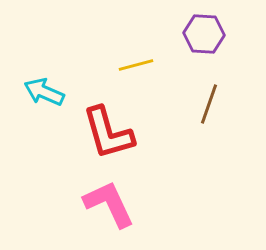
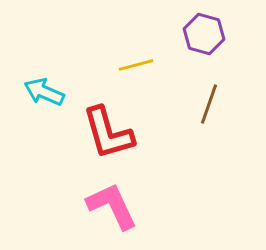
purple hexagon: rotated 12 degrees clockwise
pink L-shape: moved 3 px right, 2 px down
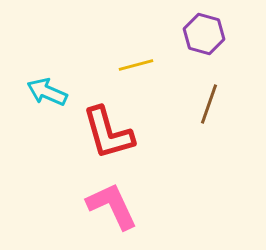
cyan arrow: moved 3 px right
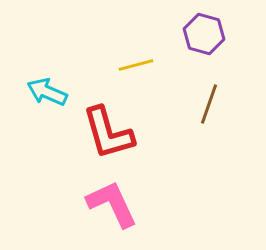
pink L-shape: moved 2 px up
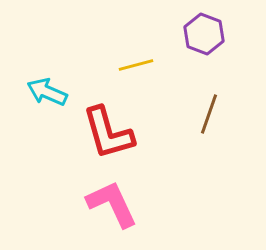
purple hexagon: rotated 6 degrees clockwise
brown line: moved 10 px down
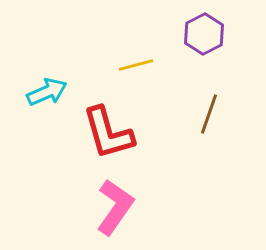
purple hexagon: rotated 12 degrees clockwise
cyan arrow: rotated 132 degrees clockwise
pink L-shape: moved 3 px right, 3 px down; rotated 60 degrees clockwise
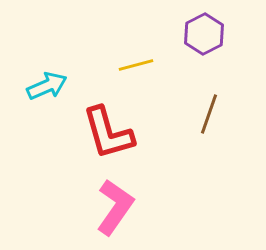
cyan arrow: moved 6 px up
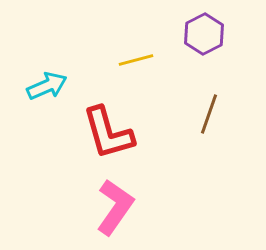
yellow line: moved 5 px up
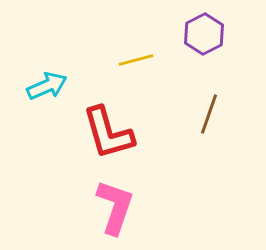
pink L-shape: rotated 16 degrees counterclockwise
